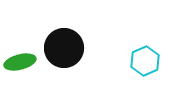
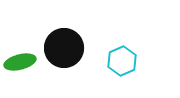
cyan hexagon: moved 23 px left
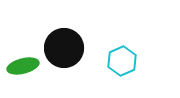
green ellipse: moved 3 px right, 4 px down
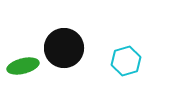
cyan hexagon: moved 4 px right; rotated 8 degrees clockwise
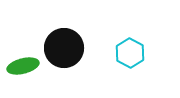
cyan hexagon: moved 4 px right, 8 px up; rotated 16 degrees counterclockwise
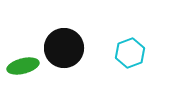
cyan hexagon: rotated 12 degrees clockwise
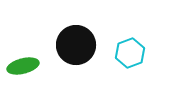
black circle: moved 12 px right, 3 px up
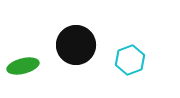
cyan hexagon: moved 7 px down
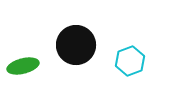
cyan hexagon: moved 1 px down
